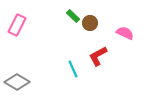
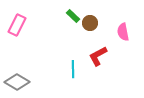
pink semicircle: moved 2 px left, 1 px up; rotated 126 degrees counterclockwise
cyan line: rotated 24 degrees clockwise
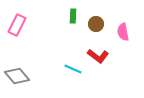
green rectangle: rotated 48 degrees clockwise
brown circle: moved 6 px right, 1 px down
red L-shape: rotated 115 degrees counterclockwise
cyan line: rotated 66 degrees counterclockwise
gray diamond: moved 6 px up; rotated 20 degrees clockwise
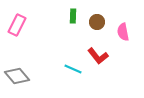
brown circle: moved 1 px right, 2 px up
red L-shape: rotated 15 degrees clockwise
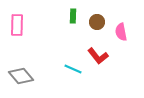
pink rectangle: rotated 25 degrees counterclockwise
pink semicircle: moved 2 px left
gray diamond: moved 4 px right
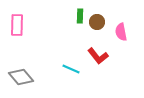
green rectangle: moved 7 px right
cyan line: moved 2 px left
gray diamond: moved 1 px down
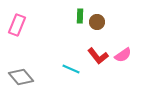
pink rectangle: rotated 20 degrees clockwise
pink semicircle: moved 2 px right, 23 px down; rotated 114 degrees counterclockwise
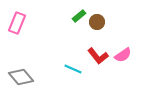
green rectangle: moved 1 px left; rotated 48 degrees clockwise
pink rectangle: moved 2 px up
cyan line: moved 2 px right
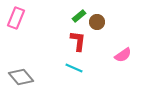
pink rectangle: moved 1 px left, 5 px up
red L-shape: moved 20 px left, 15 px up; rotated 135 degrees counterclockwise
cyan line: moved 1 px right, 1 px up
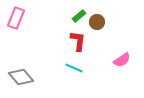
pink semicircle: moved 1 px left, 5 px down
